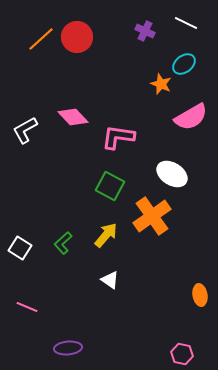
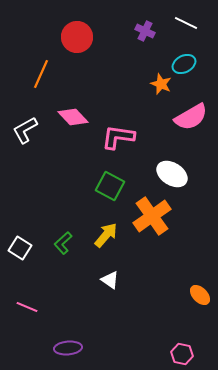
orange line: moved 35 px down; rotated 24 degrees counterclockwise
cyan ellipse: rotated 10 degrees clockwise
orange ellipse: rotated 35 degrees counterclockwise
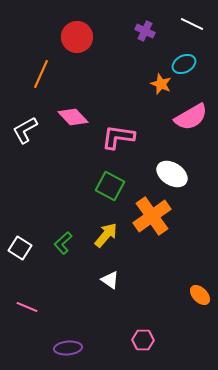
white line: moved 6 px right, 1 px down
pink hexagon: moved 39 px left, 14 px up; rotated 10 degrees counterclockwise
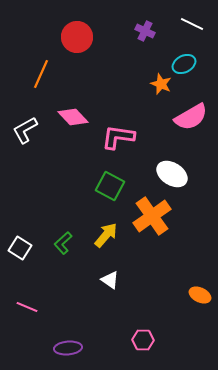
orange ellipse: rotated 20 degrees counterclockwise
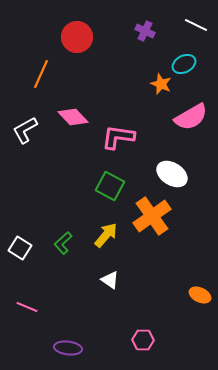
white line: moved 4 px right, 1 px down
purple ellipse: rotated 12 degrees clockwise
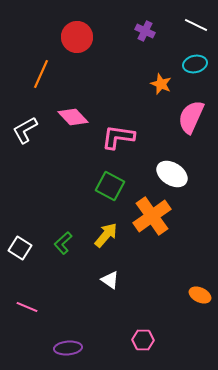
cyan ellipse: moved 11 px right; rotated 15 degrees clockwise
pink semicircle: rotated 144 degrees clockwise
purple ellipse: rotated 12 degrees counterclockwise
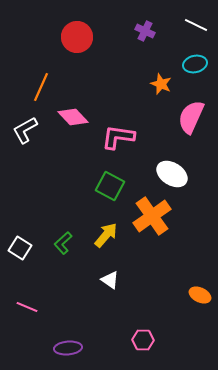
orange line: moved 13 px down
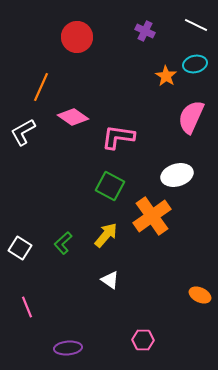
orange star: moved 5 px right, 8 px up; rotated 10 degrees clockwise
pink diamond: rotated 12 degrees counterclockwise
white L-shape: moved 2 px left, 2 px down
white ellipse: moved 5 px right, 1 px down; rotated 48 degrees counterclockwise
pink line: rotated 45 degrees clockwise
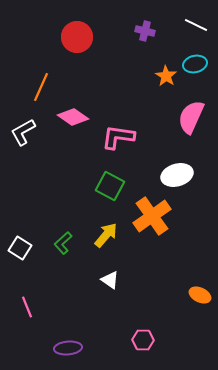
purple cross: rotated 12 degrees counterclockwise
